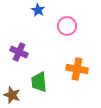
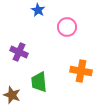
pink circle: moved 1 px down
orange cross: moved 4 px right, 2 px down
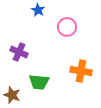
green trapezoid: rotated 80 degrees counterclockwise
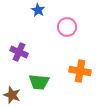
orange cross: moved 1 px left
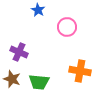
brown star: moved 16 px up
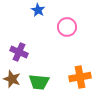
orange cross: moved 6 px down; rotated 20 degrees counterclockwise
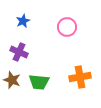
blue star: moved 15 px left, 11 px down; rotated 16 degrees clockwise
brown star: moved 1 px down
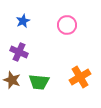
pink circle: moved 2 px up
orange cross: rotated 20 degrees counterclockwise
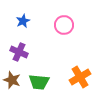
pink circle: moved 3 px left
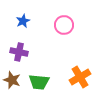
purple cross: rotated 12 degrees counterclockwise
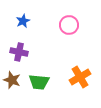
pink circle: moved 5 px right
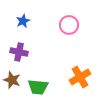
green trapezoid: moved 1 px left, 5 px down
